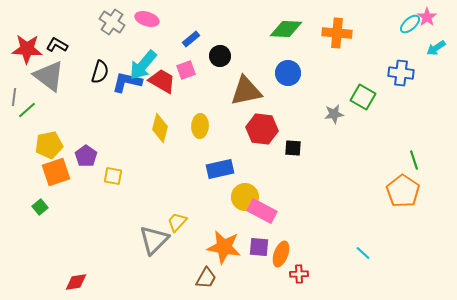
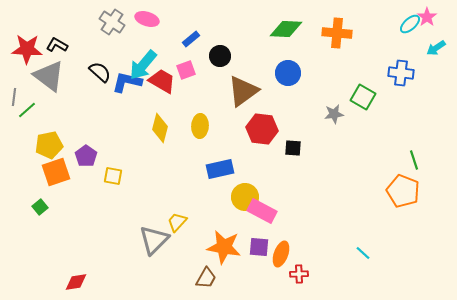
black semicircle at (100, 72): rotated 65 degrees counterclockwise
brown triangle at (246, 91): moved 3 px left; rotated 24 degrees counterclockwise
orange pentagon at (403, 191): rotated 12 degrees counterclockwise
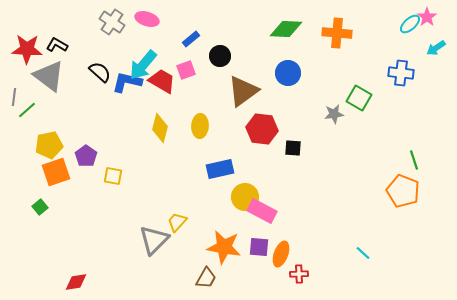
green square at (363, 97): moved 4 px left, 1 px down
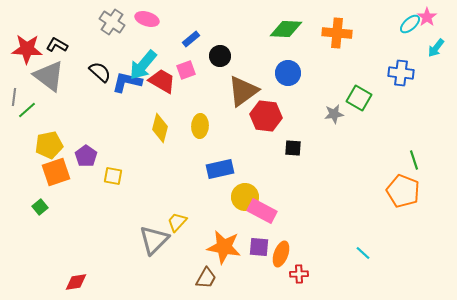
cyan arrow at (436, 48): rotated 18 degrees counterclockwise
red hexagon at (262, 129): moved 4 px right, 13 px up
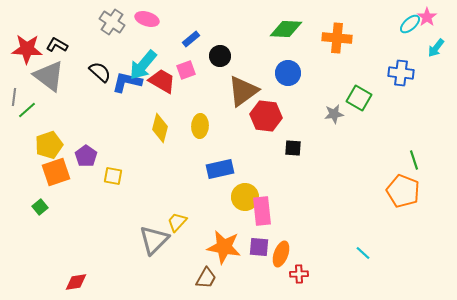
orange cross at (337, 33): moved 5 px down
yellow pentagon at (49, 145): rotated 8 degrees counterclockwise
pink rectangle at (262, 211): rotated 56 degrees clockwise
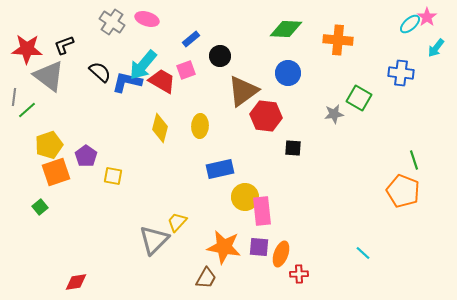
orange cross at (337, 38): moved 1 px right, 2 px down
black L-shape at (57, 45): moved 7 px right; rotated 50 degrees counterclockwise
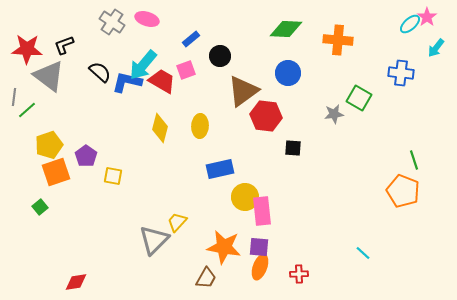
orange ellipse at (281, 254): moved 21 px left, 13 px down
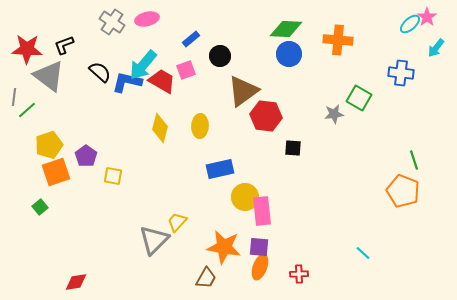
pink ellipse at (147, 19): rotated 30 degrees counterclockwise
blue circle at (288, 73): moved 1 px right, 19 px up
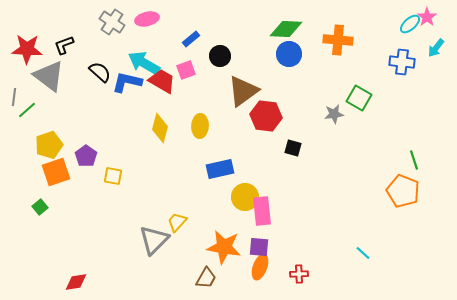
cyan arrow at (143, 65): moved 1 px right, 2 px up; rotated 80 degrees clockwise
blue cross at (401, 73): moved 1 px right, 11 px up
black square at (293, 148): rotated 12 degrees clockwise
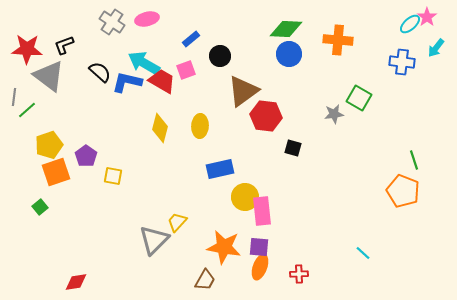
brown trapezoid at (206, 278): moved 1 px left, 2 px down
